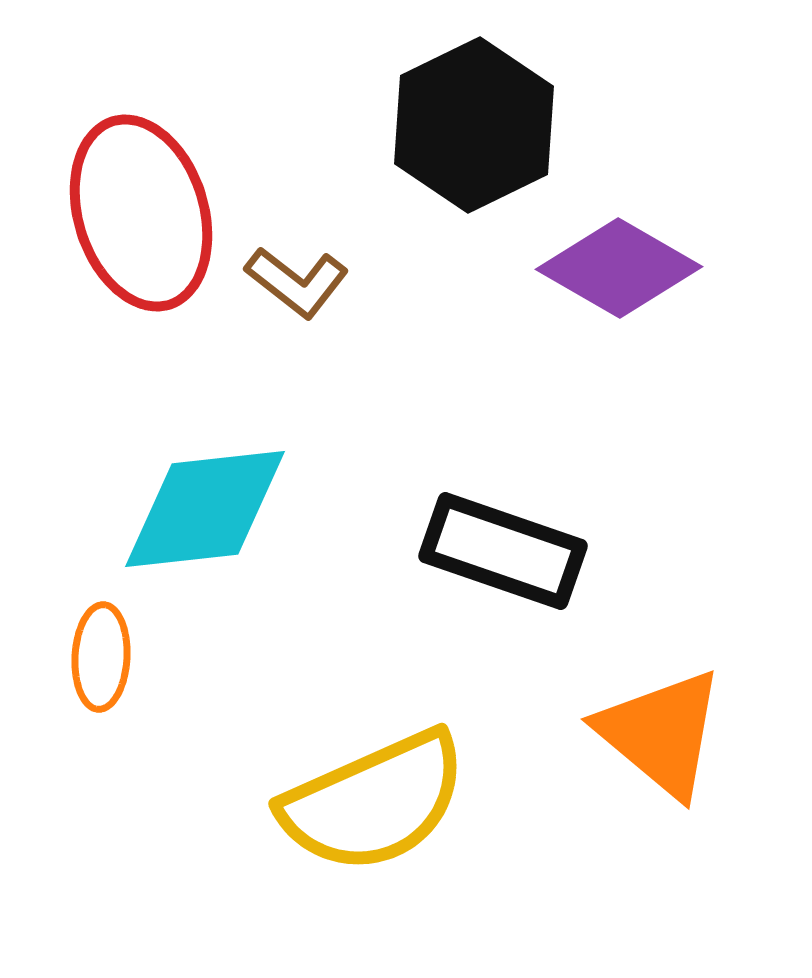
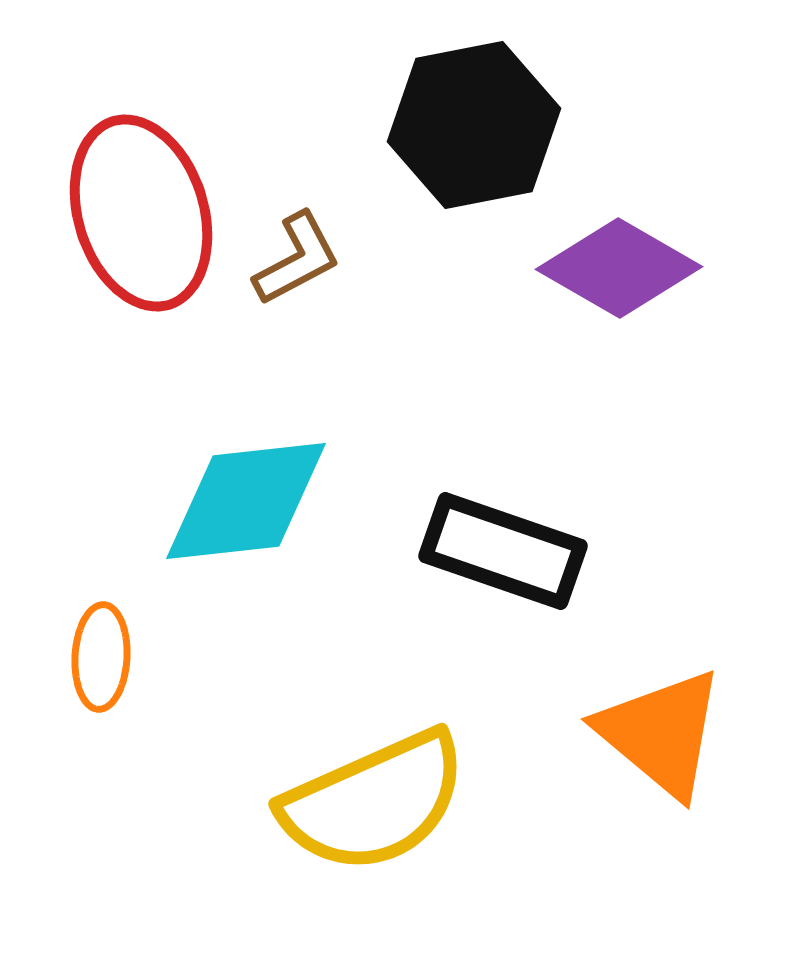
black hexagon: rotated 15 degrees clockwise
brown L-shape: moved 23 px up; rotated 66 degrees counterclockwise
cyan diamond: moved 41 px right, 8 px up
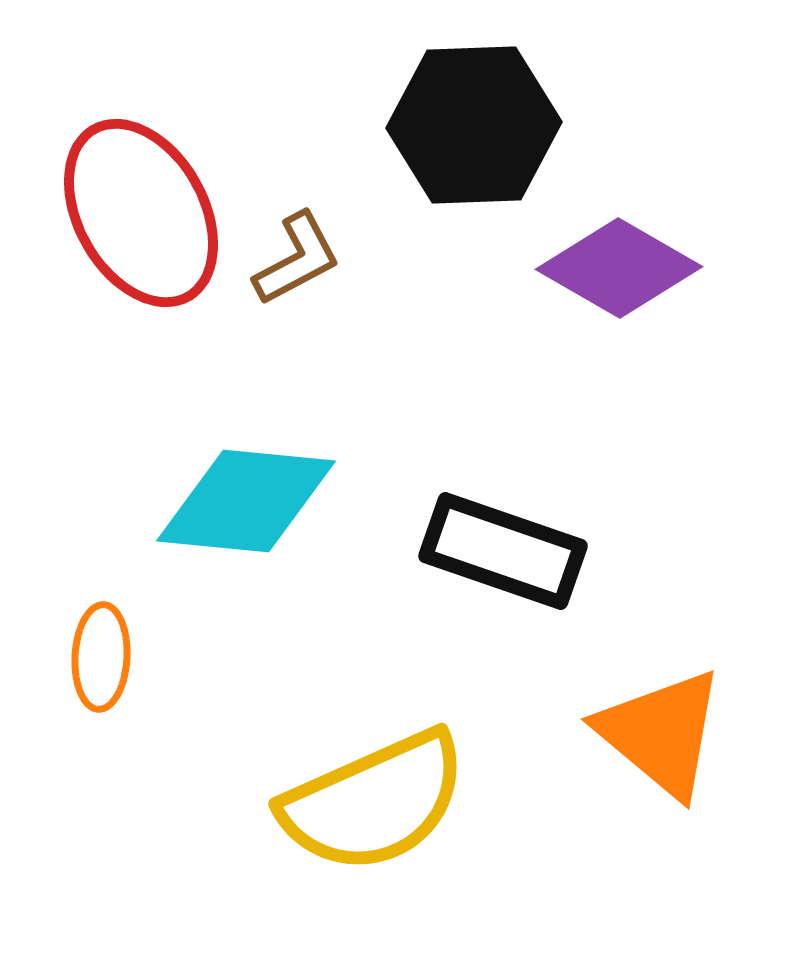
black hexagon: rotated 9 degrees clockwise
red ellipse: rotated 12 degrees counterclockwise
cyan diamond: rotated 12 degrees clockwise
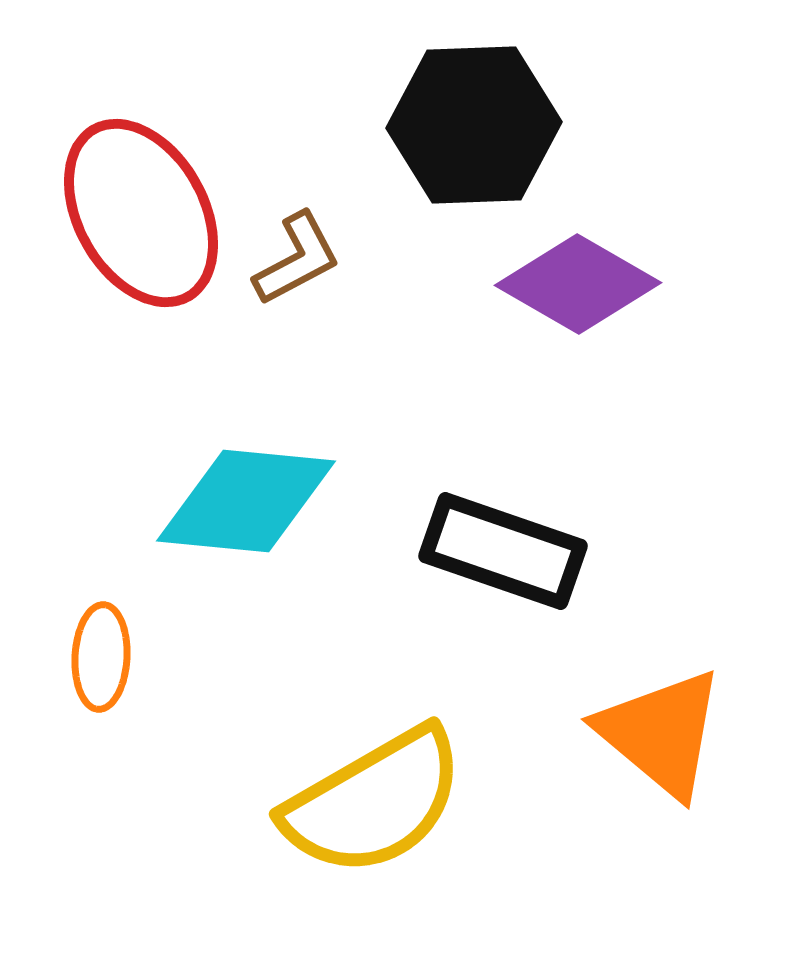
purple diamond: moved 41 px left, 16 px down
yellow semicircle: rotated 6 degrees counterclockwise
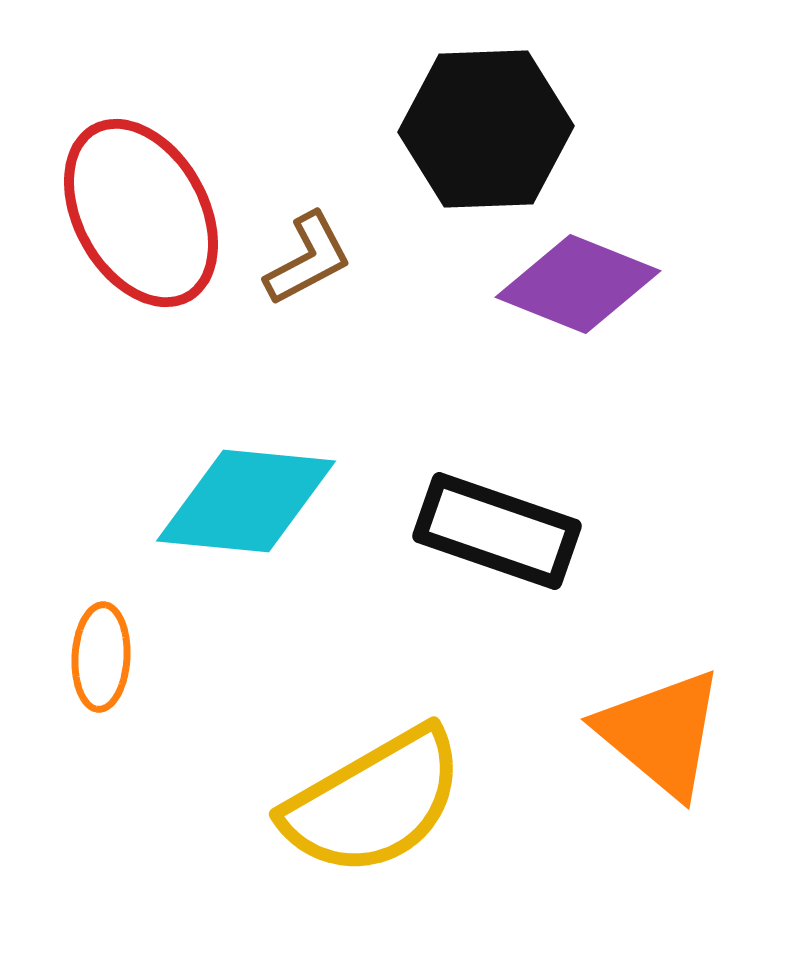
black hexagon: moved 12 px right, 4 px down
brown L-shape: moved 11 px right
purple diamond: rotated 8 degrees counterclockwise
black rectangle: moved 6 px left, 20 px up
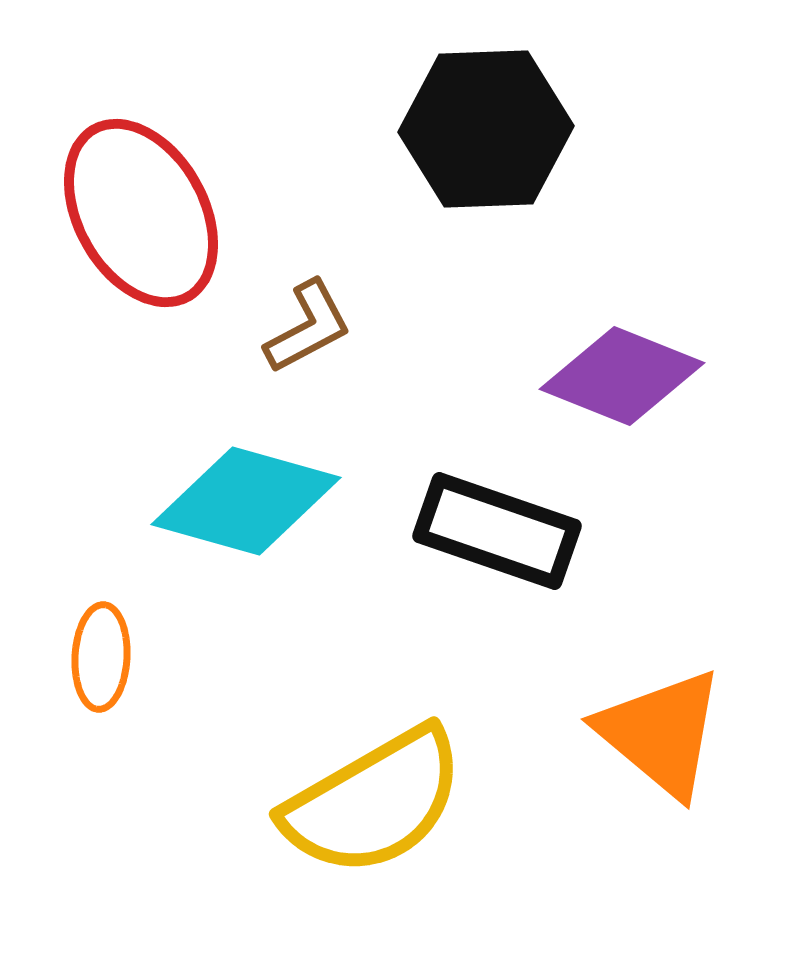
brown L-shape: moved 68 px down
purple diamond: moved 44 px right, 92 px down
cyan diamond: rotated 10 degrees clockwise
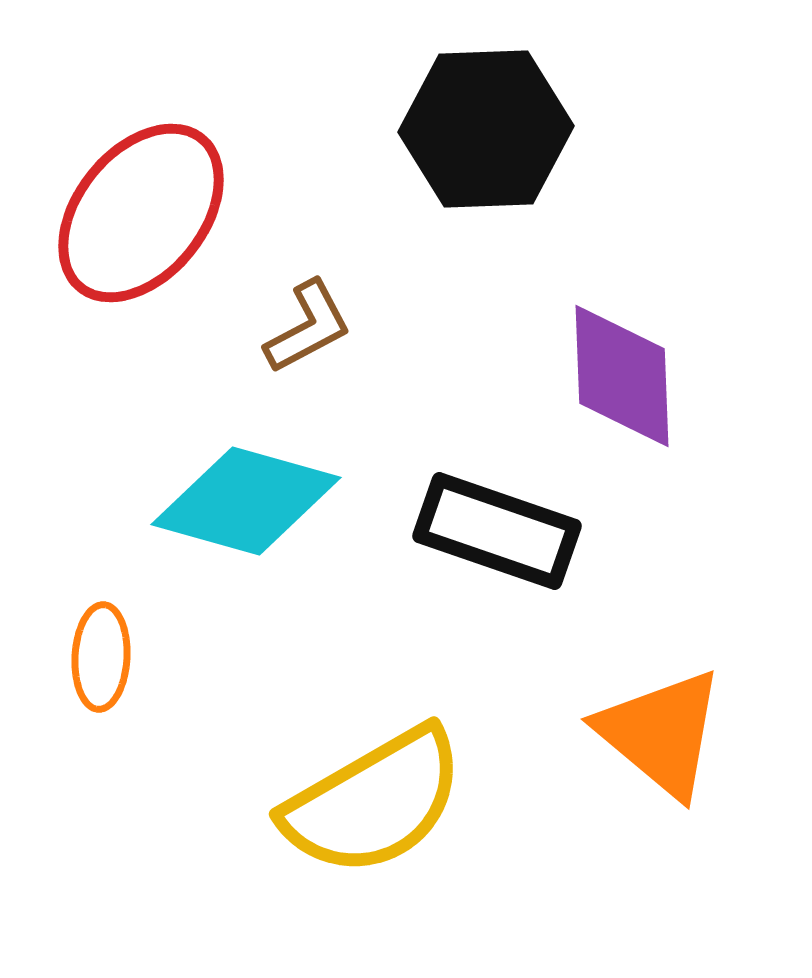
red ellipse: rotated 68 degrees clockwise
purple diamond: rotated 66 degrees clockwise
